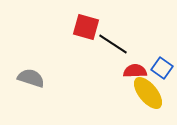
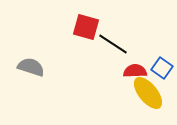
gray semicircle: moved 11 px up
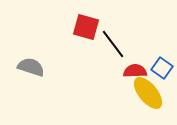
black line: rotated 20 degrees clockwise
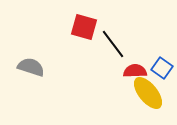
red square: moved 2 px left
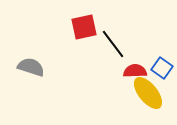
red square: rotated 28 degrees counterclockwise
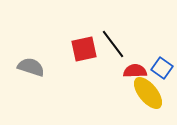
red square: moved 22 px down
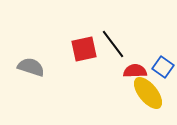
blue square: moved 1 px right, 1 px up
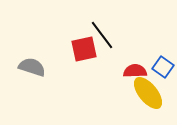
black line: moved 11 px left, 9 px up
gray semicircle: moved 1 px right
